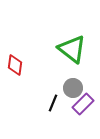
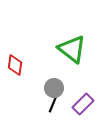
gray circle: moved 19 px left
black line: moved 1 px down
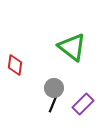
green triangle: moved 2 px up
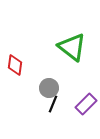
gray circle: moved 5 px left
purple rectangle: moved 3 px right
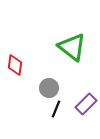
black line: moved 3 px right, 5 px down
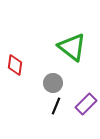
gray circle: moved 4 px right, 5 px up
black line: moved 3 px up
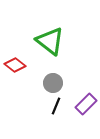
green triangle: moved 22 px left, 6 px up
red diamond: rotated 60 degrees counterclockwise
